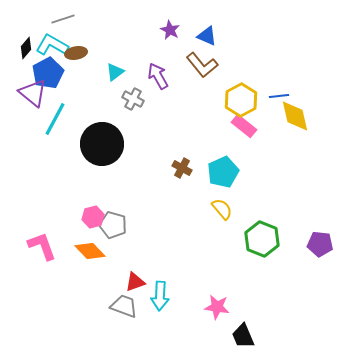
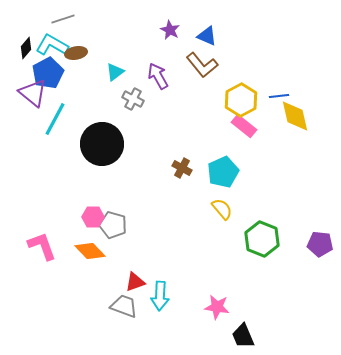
pink hexagon: rotated 15 degrees clockwise
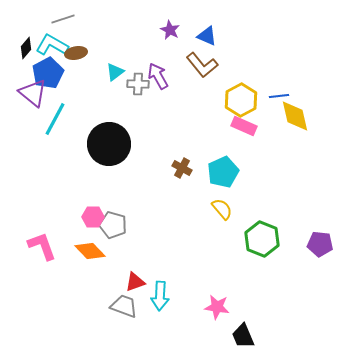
gray cross: moved 5 px right, 15 px up; rotated 25 degrees counterclockwise
pink rectangle: rotated 15 degrees counterclockwise
black circle: moved 7 px right
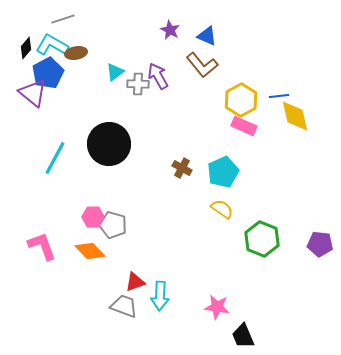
cyan line: moved 39 px down
yellow semicircle: rotated 15 degrees counterclockwise
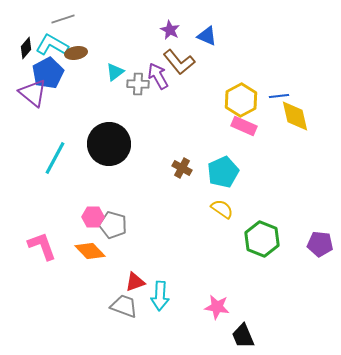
brown L-shape: moved 23 px left, 3 px up
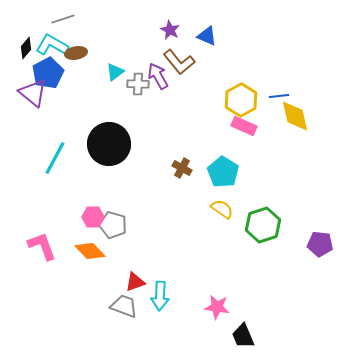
cyan pentagon: rotated 16 degrees counterclockwise
green hexagon: moved 1 px right, 14 px up; rotated 20 degrees clockwise
